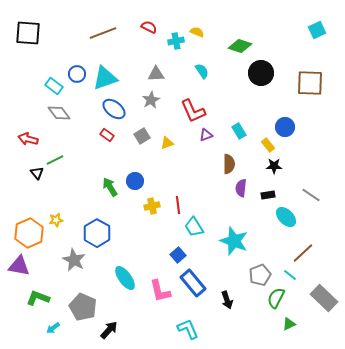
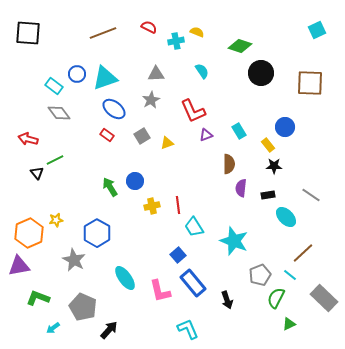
purple triangle at (19, 266): rotated 20 degrees counterclockwise
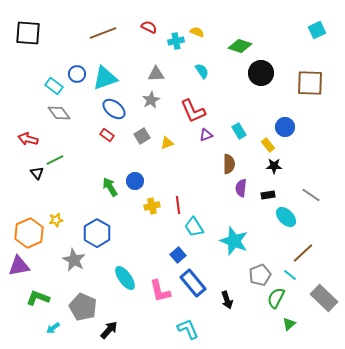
green triangle at (289, 324): rotated 16 degrees counterclockwise
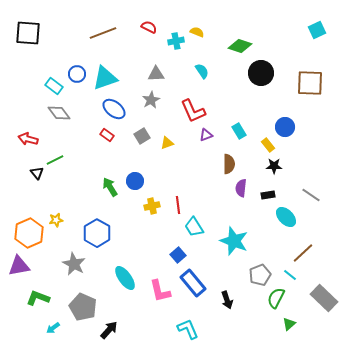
gray star at (74, 260): moved 4 px down
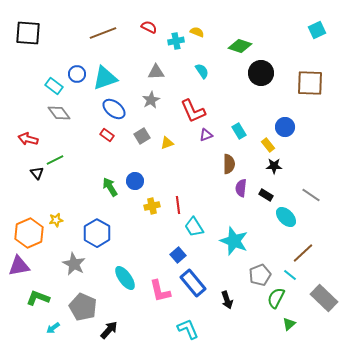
gray triangle at (156, 74): moved 2 px up
black rectangle at (268, 195): moved 2 px left; rotated 40 degrees clockwise
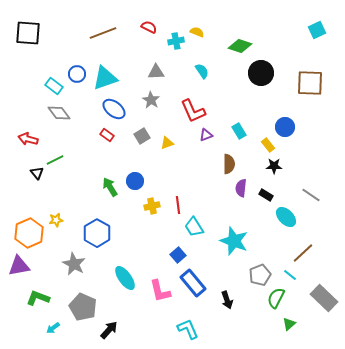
gray star at (151, 100): rotated 12 degrees counterclockwise
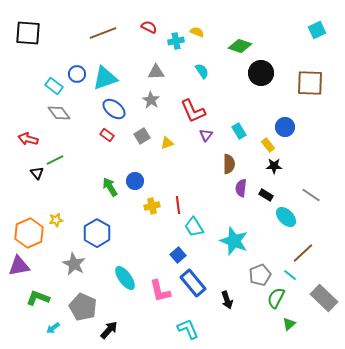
purple triangle at (206, 135): rotated 32 degrees counterclockwise
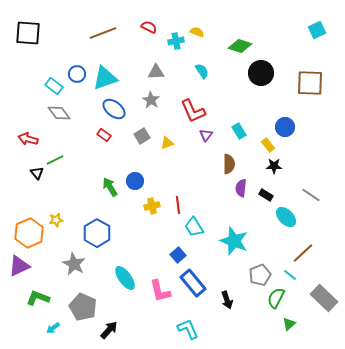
red rectangle at (107, 135): moved 3 px left
purple triangle at (19, 266): rotated 15 degrees counterclockwise
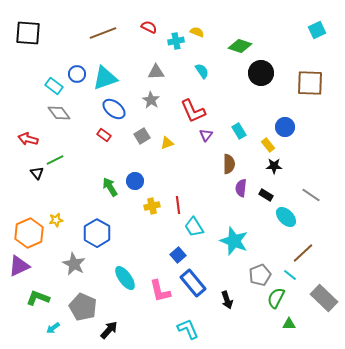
green triangle at (289, 324): rotated 40 degrees clockwise
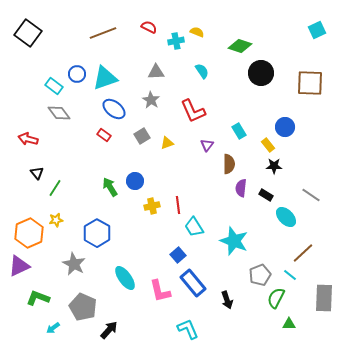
black square at (28, 33): rotated 32 degrees clockwise
purple triangle at (206, 135): moved 1 px right, 10 px down
green line at (55, 160): moved 28 px down; rotated 30 degrees counterclockwise
gray rectangle at (324, 298): rotated 48 degrees clockwise
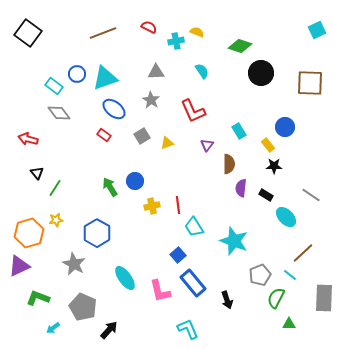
orange hexagon at (29, 233): rotated 8 degrees clockwise
